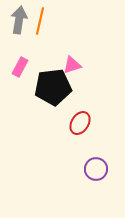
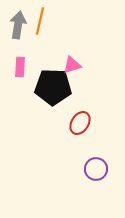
gray arrow: moved 1 px left, 5 px down
pink rectangle: rotated 24 degrees counterclockwise
black pentagon: rotated 9 degrees clockwise
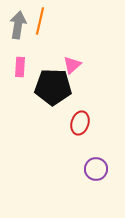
pink triangle: rotated 24 degrees counterclockwise
red ellipse: rotated 15 degrees counterclockwise
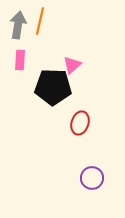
pink rectangle: moved 7 px up
purple circle: moved 4 px left, 9 px down
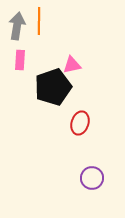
orange line: moved 1 px left; rotated 12 degrees counterclockwise
gray arrow: moved 1 px left, 1 px down
pink triangle: rotated 30 degrees clockwise
black pentagon: rotated 21 degrees counterclockwise
